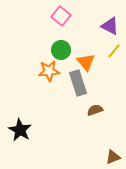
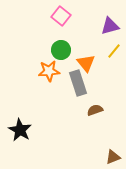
purple triangle: rotated 42 degrees counterclockwise
orange triangle: moved 1 px down
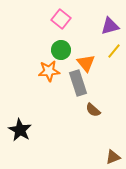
pink square: moved 3 px down
brown semicircle: moved 2 px left; rotated 119 degrees counterclockwise
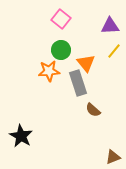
purple triangle: rotated 12 degrees clockwise
black star: moved 1 px right, 6 px down
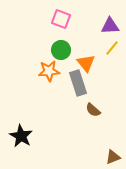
pink square: rotated 18 degrees counterclockwise
yellow line: moved 2 px left, 3 px up
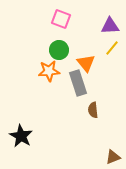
green circle: moved 2 px left
brown semicircle: rotated 42 degrees clockwise
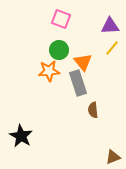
orange triangle: moved 3 px left, 1 px up
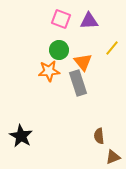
purple triangle: moved 21 px left, 5 px up
brown semicircle: moved 6 px right, 26 px down
